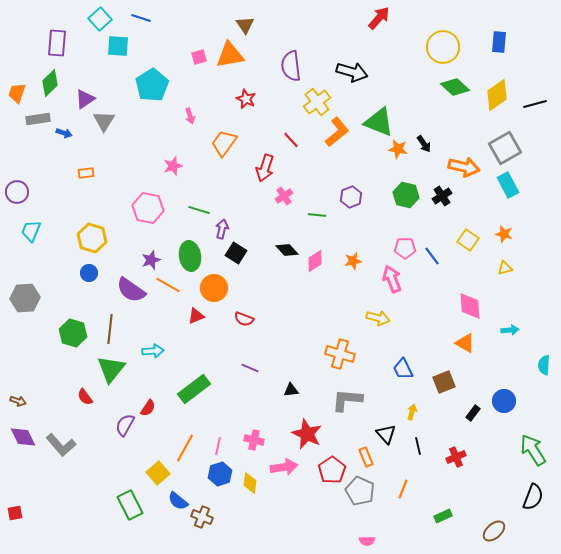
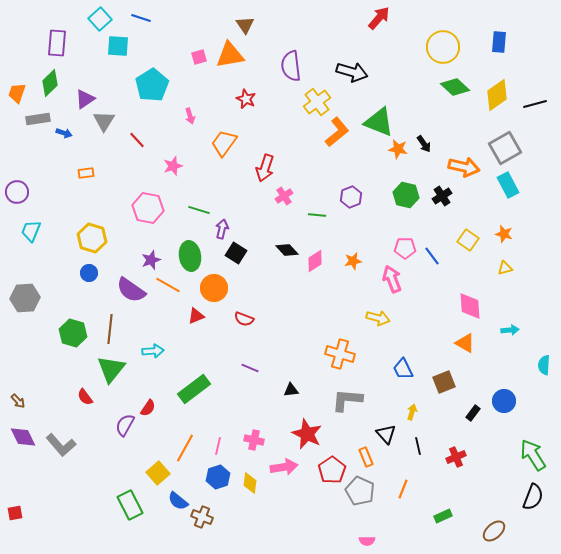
red line at (291, 140): moved 154 px left
brown arrow at (18, 401): rotated 28 degrees clockwise
green arrow at (533, 450): moved 5 px down
blue hexagon at (220, 474): moved 2 px left, 3 px down
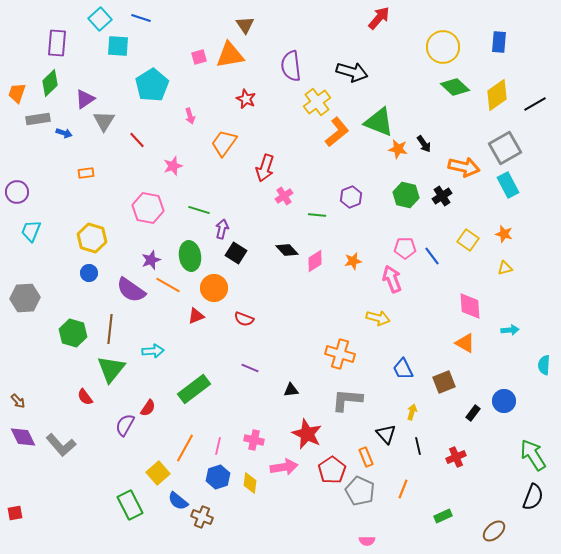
black line at (535, 104): rotated 15 degrees counterclockwise
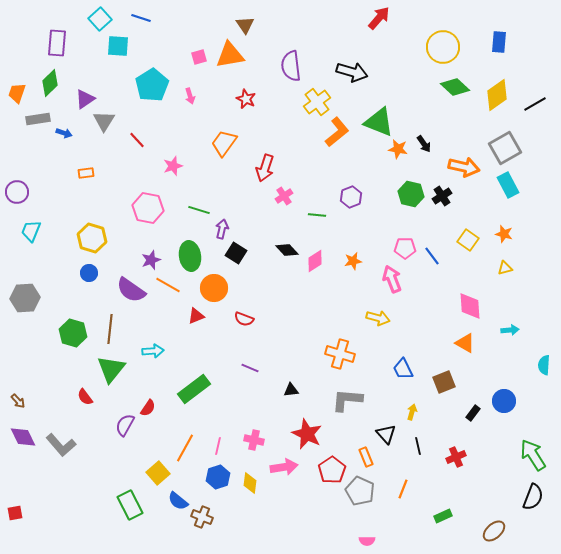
pink arrow at (190, 116): moved 20 px up
green hexagon at (406, 195): moved 5 px right, 1 px up
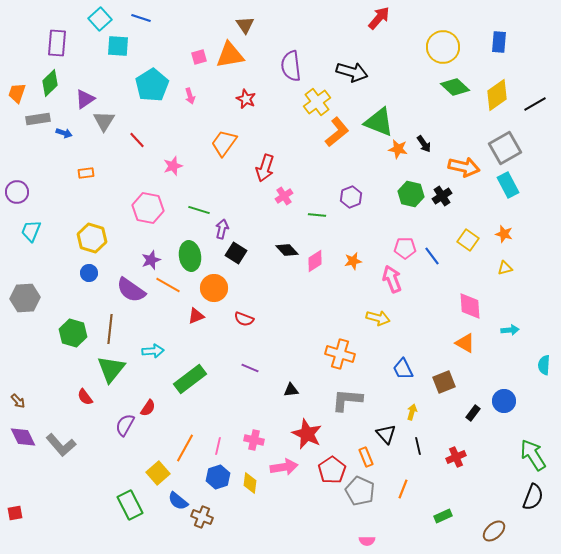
green rectangle at (194, 389): moved 4 px left, 10 px up
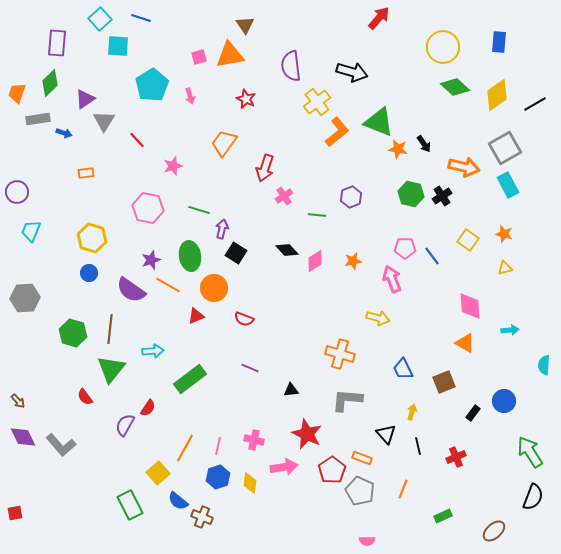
green arrow at (533, 455): moved 3 px left, 3 px up
orange rectangle at (366, 457): moved 4 px left, 1 px down; rotated 48 degrees counterclockwise
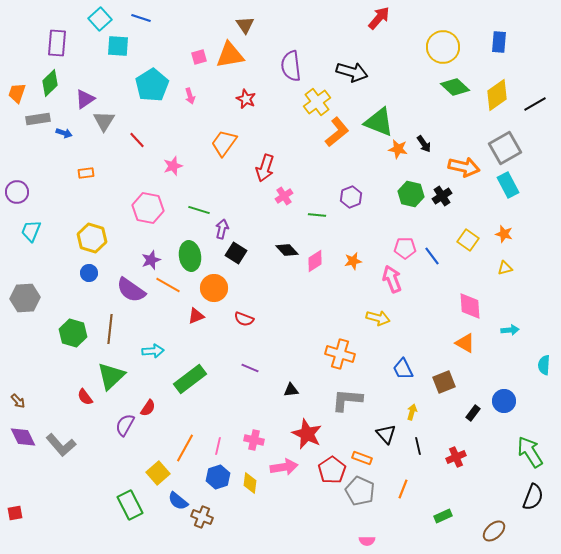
green triangle at (111, 369): moved 7 px down; rotated 8 degrees clockwise
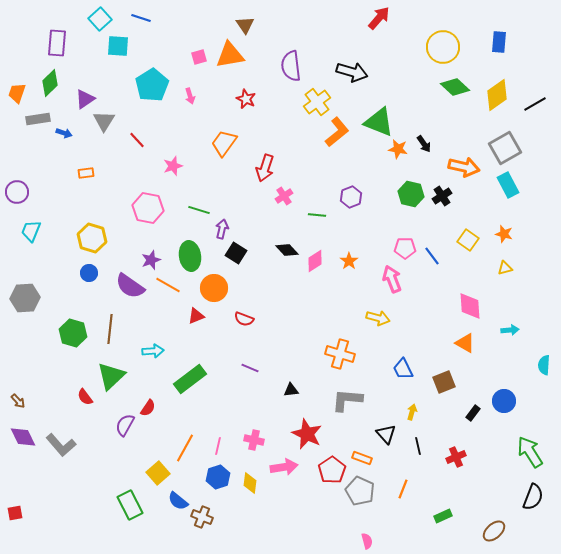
orange star at (353, 261): moved 4 px left; rotated 24 degrees counterclockwise
purple semicircle at (131, 290): moved 1 px left, 4 px up
pink semicircle at (367, 541): rotated 105 degrees counterclockwise
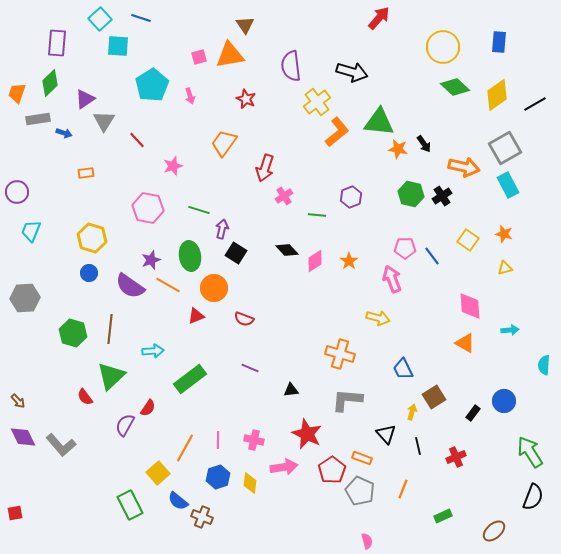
green triangle at (379, 122): rotated 16 degrees counterclockwise
brown square at (444, 382): moved 10 px left, 15 px down; rotated 10 degrees counterclockwise
pink line at (218, 446): moved 6 px up; rotated 12 degrees counterclockwise
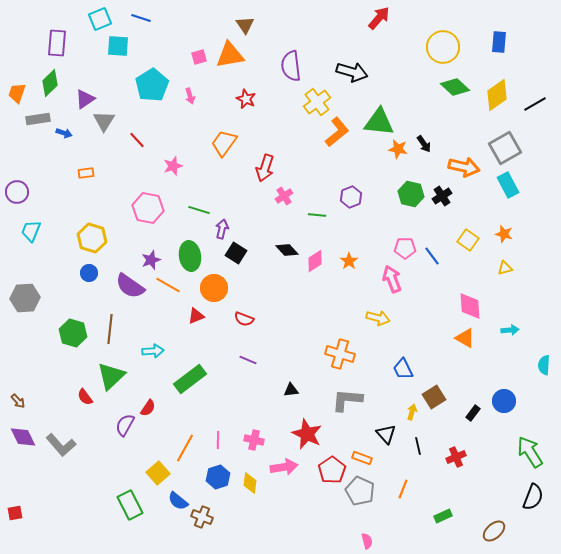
cyan square at (100, 19): rotated 20 degrees clockwise
orange triangle at (465, 343): moved 5 px up
purple line at (250, 368): moved 2 px left, 8 px up
